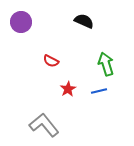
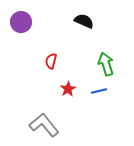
red semicircle: rotated 77 degrees clockwise
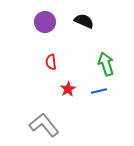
purple circle: moved 24 px right
red semicircle: moved 1 px down; rotated 21 degrees counterclockwise
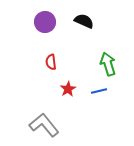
green arrow: moved 2 px right
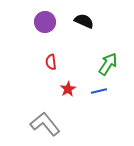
green arrow: rotated 50 degrees clockwise
gray L-shape: moved 1 px right, 1 px up
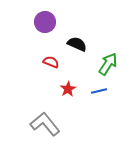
black semicircle: moved 7 px left, 23 px down
red semicircle: rotated 119 degrees clockwise
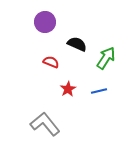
green arrow: moved 2 px left, 6 px up
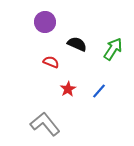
green arrow: moved 7 px right, 9 px up
blue line: rotated 35 degrees counterclockwise
